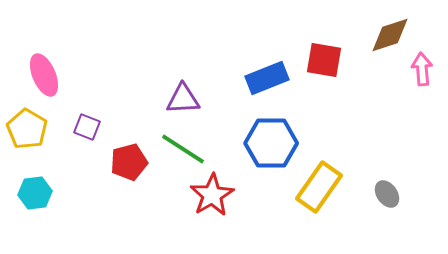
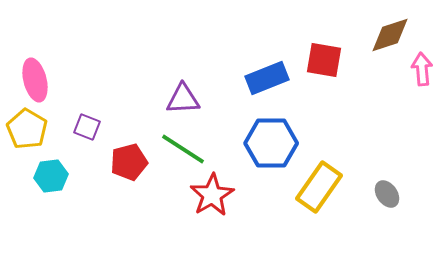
pink ellipse: moved 9 px left, 5 px down; rotated 9 degrees clockwise
cyan hexagon: moved 16 px right, 17 px up
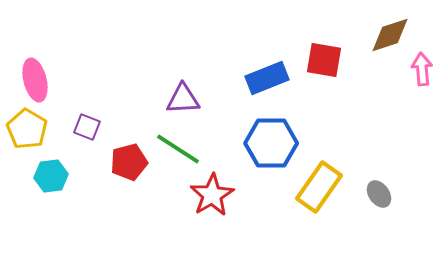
green line: moved 5 px left
gray ellipse: moved 8 px left
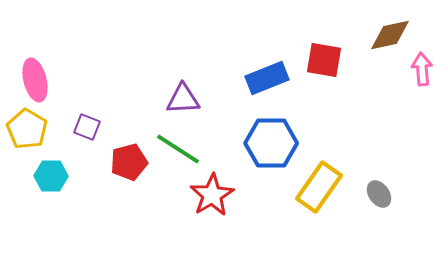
brown diamond: rotated 6 degrees clockwise
cyan hexagon: rotated 8 degrees clockwise
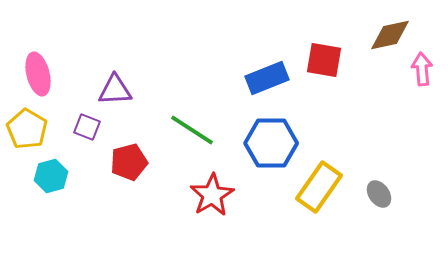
pink ellipse: moved 3 px right, 6 px up
purple triangle: moved 68 px left, 9 px up
green line: moved 14 px right, 19 px up
cyan hexagon: rotated 16 degrees counterclockwise
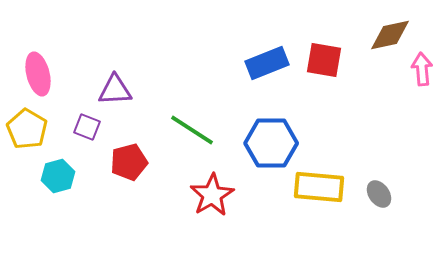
blue rectangle: moved 15 px up
cyan hexagon: moved 7 px right
yellow rectangle: rotated 60 degrees clockwise
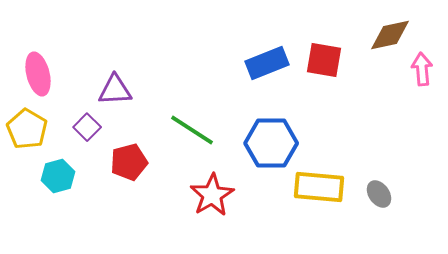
purple square: rotated 24 degrees clockwise
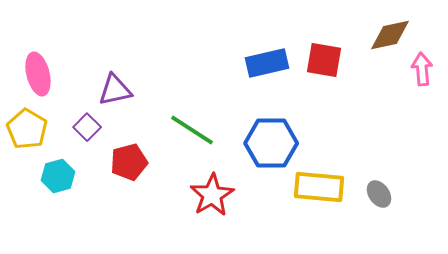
blue rectangle: rotated 9 degrees clockwise
purple triangle: rotated 9 degrees counterclockwise
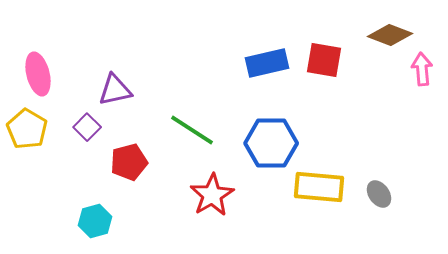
brown diamond: rotated 33 degrees clockwise
cyan hexagon: moved 37 px right, 45 px down
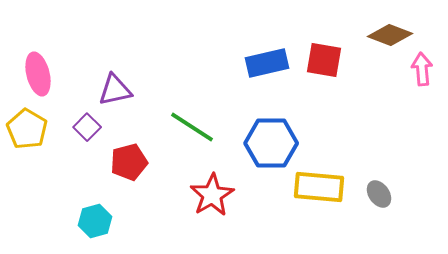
green line: moved 3 px up
